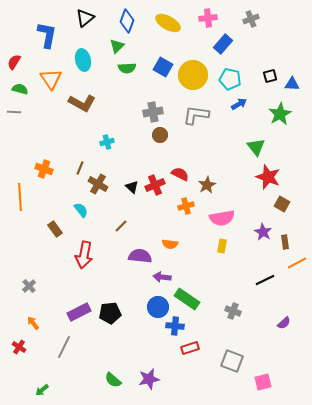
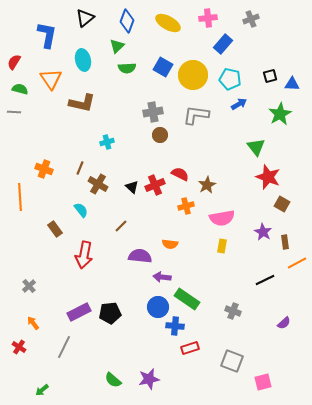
brown L-shape at (82, 103): rotated 16 degrees counterclockwise
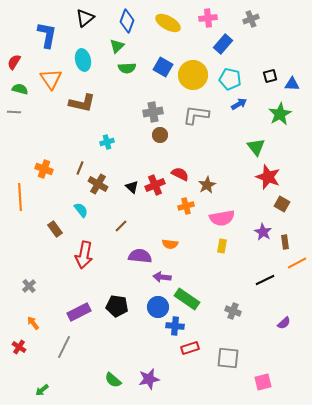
black pentagon at (110, 313): moved 7 px right, 7 px up; rotated 15 degrees clockwise
gray square at (232, 361): moved 4 px left, 3 px up; rotated 15 degrees counterclockwise
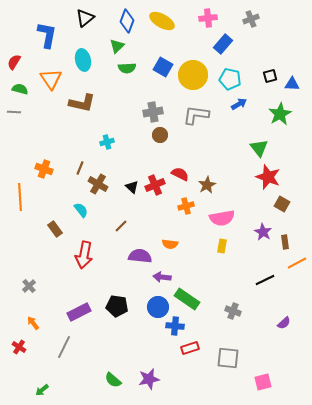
yellow ellipse at (168, 23): moved 6 px left, 2 px up
green triangle at (256, 147): moved 3 px right, 1 px down
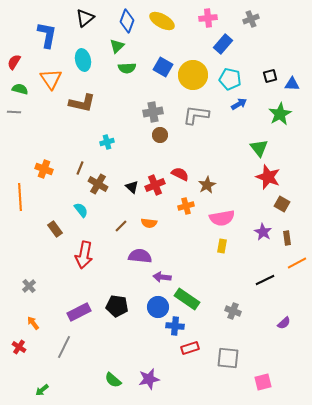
brown rectangle at (285, 242): moved 2 px right, 4 px up
orange semicircle at (170, 244): moved 21 px left, 21 px up
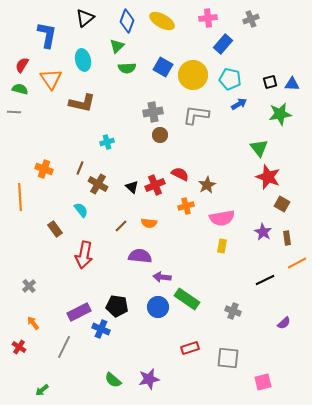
red semicircle at (14, 62): moved 8 px right, 3 px down
black square at (270, 76): moved 6 px down
green star at (280, 114): rotated 20 degrees clockwise
blue cross at (175, 326): moved 74 px left, 3 px down; rotated 18 degrees clockwise
